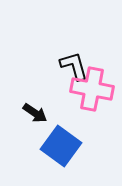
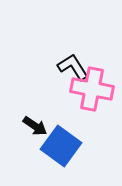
black L-shape: moved 1 px left, 1 px down; rotated 16 degrees counterclockwise
black arrow: moved 13 px down
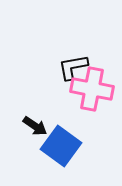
black L-shape: rotated 68 degrees counterclockwise
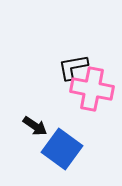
blue square: moved 1 px right, 3 px down
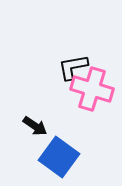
pink cross: rotated 6 degrees clockwise
blue square: moved 3 px left, 8 px down
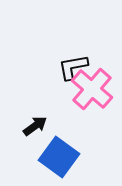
pink cross: rotated 24 degrees clockwise
black arrow: rotated 70 degrees counterclockwise
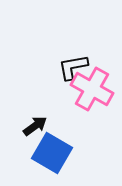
pink cross: rotated 12 degrees counterclockwise
blue square: moved 7 px left, 4 px up; rotated 6 degrees counterclockwise
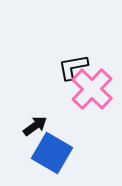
pink cross: rotated 15 degrees clockwise
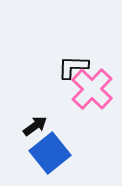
black L-shape: rotated 12 degrees clockwise
blue square: moved 2 px left; rotated 21 degrees clockwise
